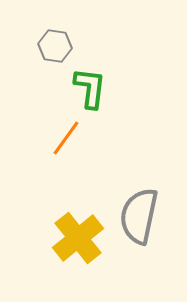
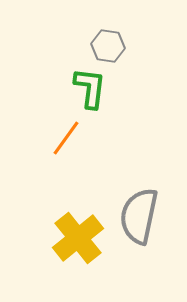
gray hexagon: moved 53 px right
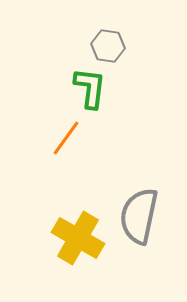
yellow cross: rotated 21 degrees counterclockwise
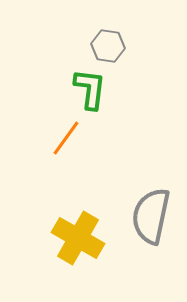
green L-shape: moved 1 px down
gray semicircle: moved 12 px right
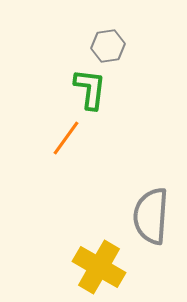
gray hexagon: rotated 16 degrees counterclockwise
gray semicircle: rotated 8 degrees counterclockwise
yellow cross: moved 21 px right, 29 px down
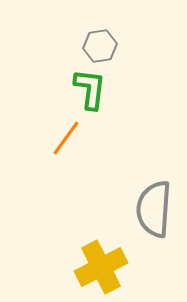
gray hexagon: moved 8 px left
gray semicircle: moved 3 px right, 7 px up
yellow cross: moved 2 px right; rotated 33 degrees clockwise
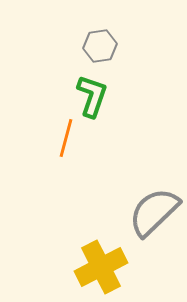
green L-shape: moved 2 px right, 7 px down; rotated 12 degrees clockwise
orange line: rotated 21 degrees counterclockwise
gray semicircle: moved 3 px down; rotated 42 degrees clockwise
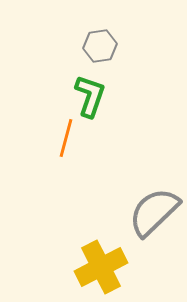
green L-shape: moved 2 px left
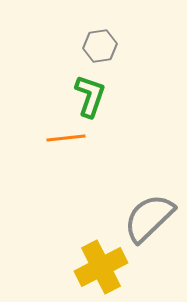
orange line: rotated 69 degrees clockwise
gray semicircle: moved 5 px left, 6 px down
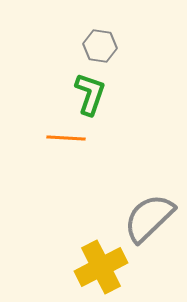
gray hexagon: rotated 16 degrees clockwise
green L-shape: moved 2 px up
orange line: rotated 9 degrees clockwise
